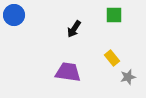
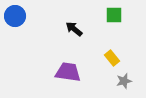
blue circle: moved 1 px right, 1 px down
black arrow: rotated 96 degrees clockwise
gray star: moved 4 px left, 4 px down
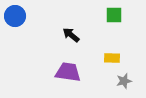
black arrow: moved 3 px left, 6 px down
yellow rectangle: rotated 49 degrees counterclockwise
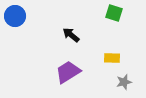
green square: moved 2 px up; rotated 18 degrees clockwise
purple trapezoid: rotated 40 degrees counterclockwise
gray star: moved 1 px down
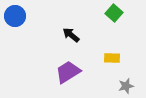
green square: rotated 24 degrees clockwise
gray star: moved 2 px right, 4 px down
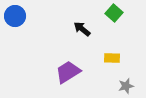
black arrow: moved 11 px right, 6 px up
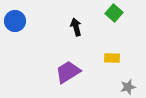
blue circle: moved 5 px down
black arrow: moved 6 px left, 2 px up; rotated 36 degrees clockwise
gray star: moved 2 px right, 1 px down
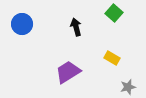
blue circle: moved 7 px right, 3 px down
yellow rectangle: rotated 28 degrees clockwise
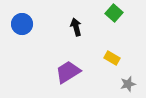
gray star: moved 3 px up
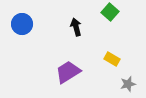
green square: moved 4 px left, 1 px up
yellow rectangle: moved 1 px down
